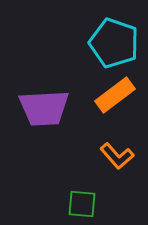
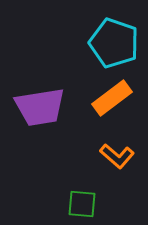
orange rectangle: moved 3 px left, 3 px down
purple trapezoid: moved 4 px left, 1 px up; rotated 6 degrees counterclockwise
orange L-shape: rotated 8 degrees counterclockwise
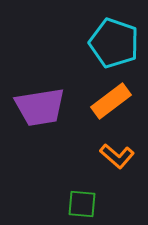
orange rectangle: moved 1 px left, 3 px down
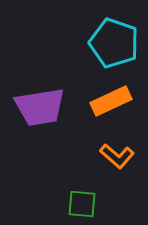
orange rectangle: rotated 12 degrees clockwise
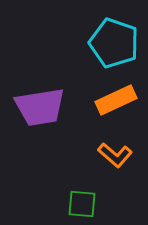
orange rectangle: moved 5 px right, 1 px up
orange L-shape: moved 2 px left, 1 px up
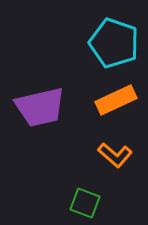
purple trapezoid: rotated 4 degrees counterclockwise
green square: moved 3 px right, 1 px up; rotated 16 degrees clockwise
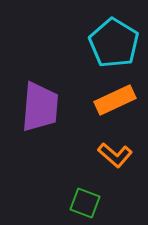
cyan pentagon: rotated 12 degrees clockwise
orange rectangle: moved 1 px left
purple trapezoid: rotated 72 degrees counterclockwise
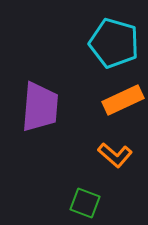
cyan pentagon: rotated 15 degrees counterclockwise
orange rectangle: moved 8 px right
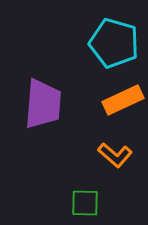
purple trapezoid: moved 3 px right, 3 px up
green square: rotated 20 degrees counterclockwise
